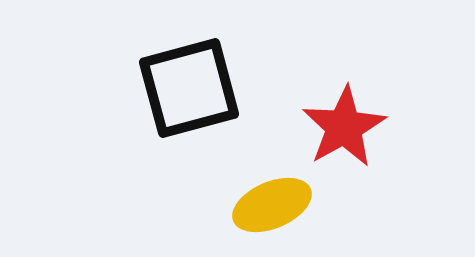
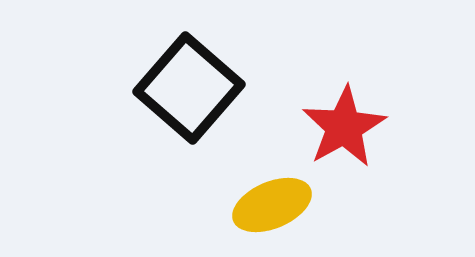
black square: rotated 34 degrees counterclockwise
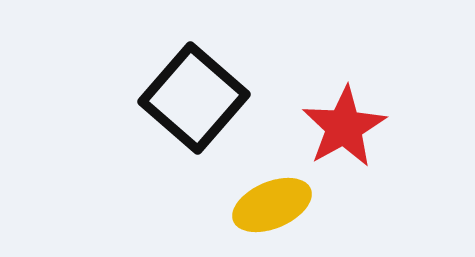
black square: moved 5 px right, 10 px down
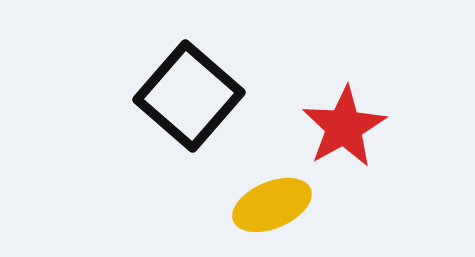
black square: moved 5 px left, 2 px up
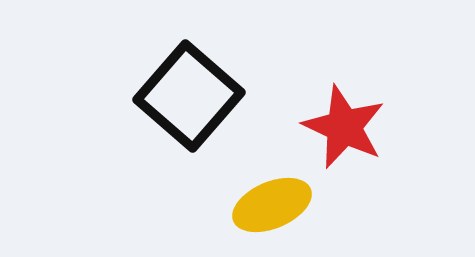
red star: rotated 18 degrees counterclockwise
